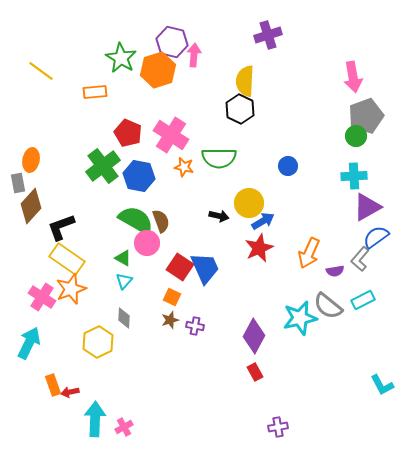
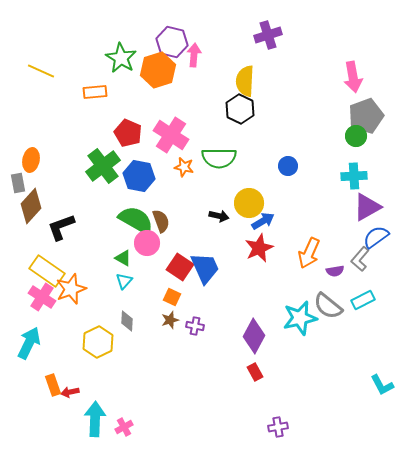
yellow line at (41, 71): rotated 12 degrees counterclockwise
yellow rectangle at (67, 259): moved 20 px left, 12 px down
gray diamond at (124, 318): moved 3 px right, 3 px down
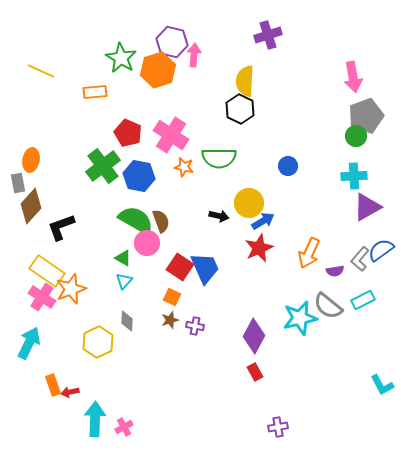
blue semicircle at (376, 237): moved 5 px right, 13 px down
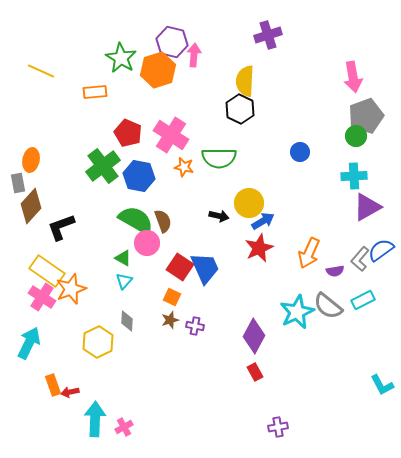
blue circle at (288, 166): moved 12 px right, 14 px up
brown semicircle at (161, 221): moved 2 px right
cyan star at (300, 318): moved 3 px left, 6 px up; rotated 12 degrees counterclockwise
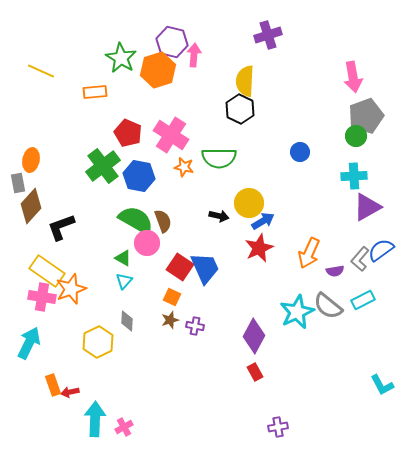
pink cross at (42, 297): rotated 24 degrees counterclockwise
